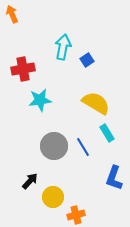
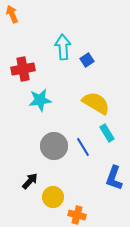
cyan arrow: rotated 15 degrees counterclockwise
orange cross: moved 1 px right; rotated 30 degrees clockwise
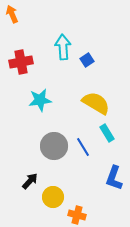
red cross: moved 2 px left, 7 px up
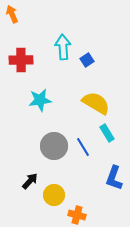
red cross: moved 2 px up; rotated 10 degrees clockwise
yellow circle: moved 1 px right, 2 px up
